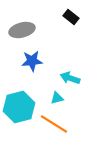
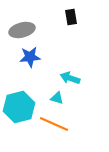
black rectangle: rotated 42 degrees clockwise
blue star: moved 2 px left, 4 px up
cyan triangle: rotated 32 degrees clockwise
orange line: rotated 8 degrees counterclockwise
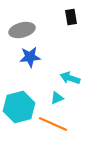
cyan triangle: rotated 40 degrees counterclockwise
orange line: moved 1 px left
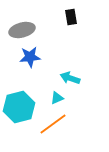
orange line: rotated 60 degrees counterclockwise
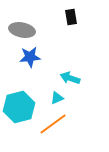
gray ellipse: rotated 25 degrees clockwise
